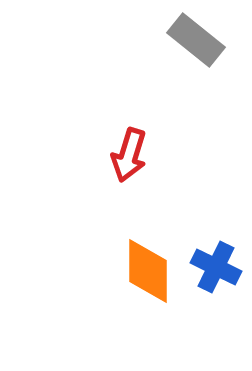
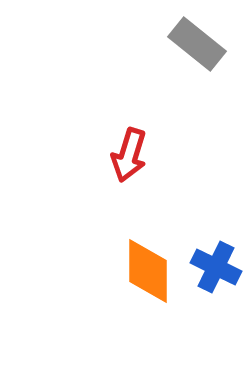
gray rectangle: moved 1 px right, 4 px down
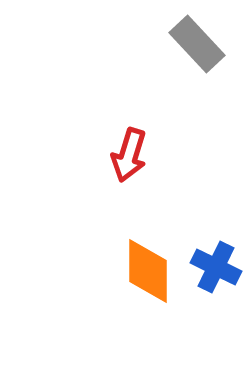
gray rectangle: rotated 8 degrees clockwise
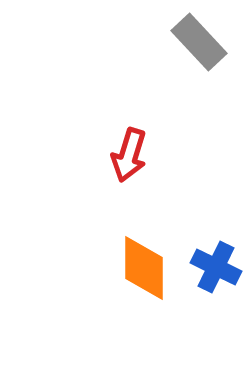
gray rectangle: moved 2 px right, 2 px up
orange diamond: moved 4 px left, 3 px up
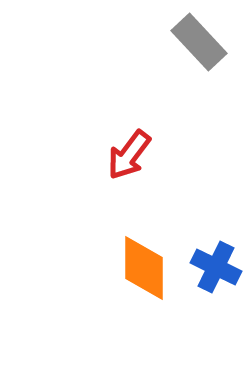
red arrow: rotated 20 degrees clockwise
